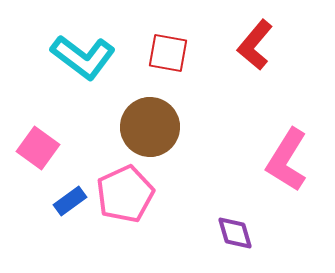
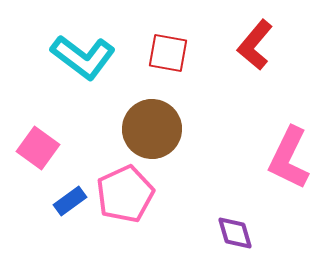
brown circle: moved 2 px right, 2 px down
pink L-shape: moved 2 px right, 2 px up; rotated 6 degrees counterclockwise
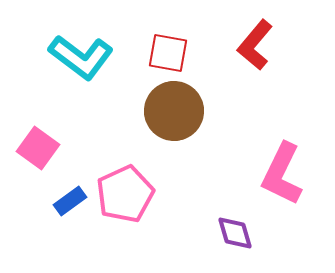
cyan L-shape: moved 2 px left
brown circle: moved 22 px right, 18 px up
pink L-shape: moved 7 px left, 16 px down
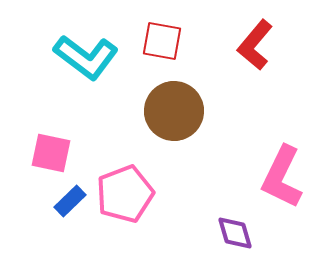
red square: moved 6 px left, 12 px up
cyan L-shape: moved 5 px right
pink square: moved 13 px right, 5 px down; rotated 24 degrees counterclockwise
pink L-shape: moved 3 px down
pink pentagon: rotated 4 degrees clockwise
blue rectangle: rotated 8 degrees counterclockwise
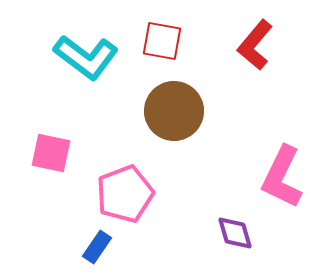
blue rectangle: moved 27 px right, 46 px down; rotated 12 degrees counterclockwise
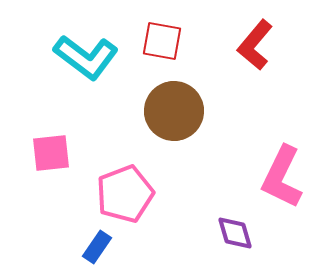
pink square: rotated 18 degrees counterclockwise
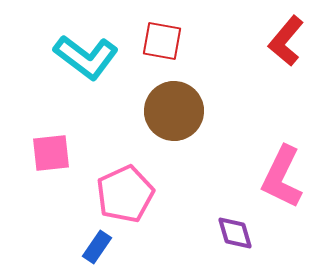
red L-shape: moved 31 px right, 4 px up
pink pentagon: rotated 4 degrees counterclockwise
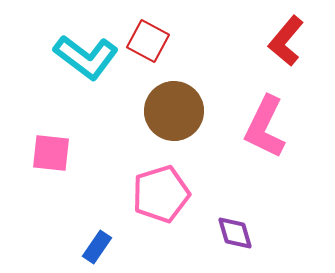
red square: moved 14 px left; rotated 18 degrees clockwise
pink square: rotated 12 degrees clockwise
pink L-shape: moved 17 px left, 50 px up
pink pentagon: moved 36 px right; rotated 8 degrees clockwise
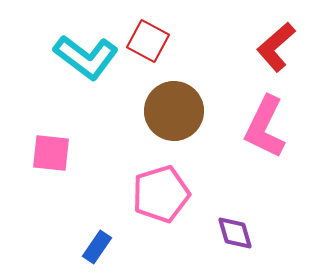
red L-shape: moved 10 px left, 6 px down; rotated 9 degrees clockwise
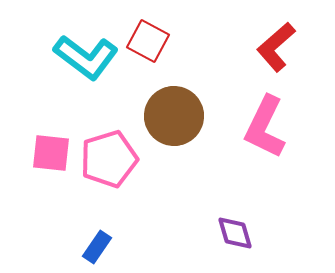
brown circle: moved 5 px down
pink pentagon: moved 52 px left, 35 px up
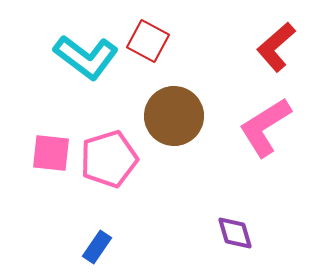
pink L-shape: rotated 32 degrees clockwise
